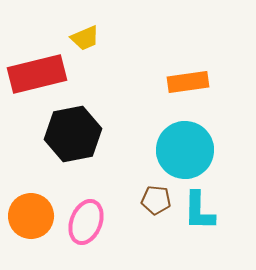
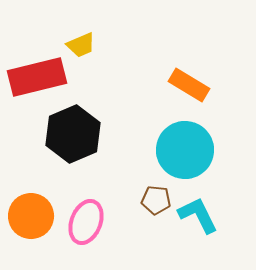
yellow trapezoid: moved 4 px left, 7 px down
red rectangle: moved 3 px down
orange rectangle: moved 1 px right, 3 px down; rotated 39 degrees clockwise
black hexagon: rotated 12 degrees counterclockwise
cyan L-shape: moved 1 px left, 4 px down; rotated 153 degrees clockwise
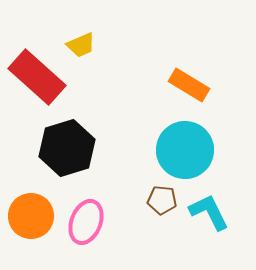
red rectangle: rotated 56 degrees clockwise
black hexagon: moved 6 px left, 14 px down; rotated 6 degrees clockwise
brown pentagon: moved 6 px right
cyan L-shape: moved 11 px right, 3 px up
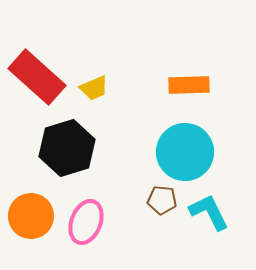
yellow trapezoid: moved 13 px right, 43 px down
orange rectangle: rotated 33 degrees counterclockwise
cyan circle: moved 2 px down
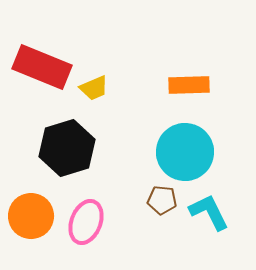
red rectangle: moved 5 px right, 10 px up; rotated 20 degrees counterclockwise
